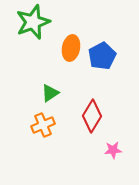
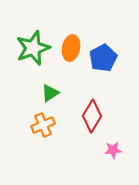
green star: moved 26 px down
blue pentagon: moved 1 px right, 2 px down
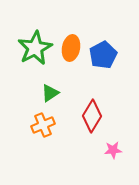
green star: moved 2 px right; rotated 8 degrees counterclockwise
blue pentagon: moved 3 px up
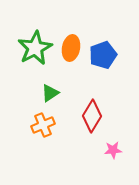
blue pentagon: rotated 8 degrees clockwise
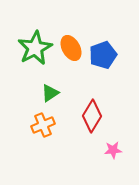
orange ellipse: rotated 40 degrees counterclockwise
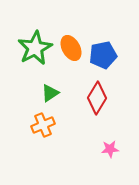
blue pentagon: rotated 8 degrees clockwise
red diamond: moved 5 px right, 18 px up
pink star: moved 3 px left, 1 px up
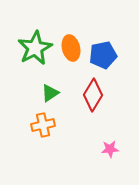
orange ellipse: rotated 15 degrees clockwise
red diamond: moved 4 px left, 3 px up
orange cross: rotated 10 degrees clockwise
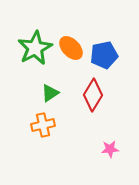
orange ellipse: rotated 30 degrees counterclockwise
blue pentagon: moved 1 px right
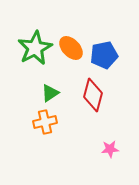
red diamond: rotated 16 degrees counterclockwise
orange cross: moved 2 px right, 3 px up
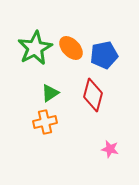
pink star: rotated 18 degrees clockwise
